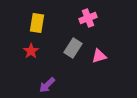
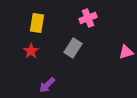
pink triangle: moved 27 px right, 4 px up
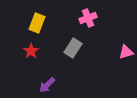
yellow rectangle: rotated 12 degrees clockwise
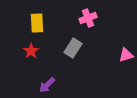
yellow rectangle: rotated 24 degrees counterclockwise
pink triangle: moved 3 px down
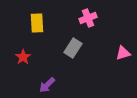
red star: moved 8 px left, 6 px down
pink triangle: moved 3 px left, 2 px up
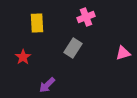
pink cross: moved 2 px left, 1 px up
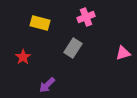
yellow rectangle: moved 3 px right; rotated 72 degrees counterclockwise
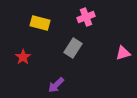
purple arrow: moved 9 px right
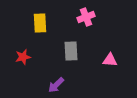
yellow rectangle: rotated 72 degrees clockwise
gray rectangle: moved 2 px left, 3 px down; rotated 36 degrees counterclockwise
pink triangle: moved 13 px left, 7 px down; rotated 21 degrees clockwise
red star: rotated 21 degrees clockwise
